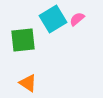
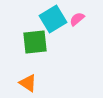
green square: moved 12 px right, 2 px down
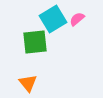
orange triangle: rotated 18 degrees clockwise
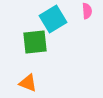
pink semicircle: moved 10 px right, 8 px up; rotated 126 degrees clockwise
orange triangle: rotated 30 degrees counterclockwise
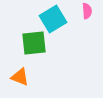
green square: moved 1 px left, 1 px down
orange triangle: moved 8 px left, 6 px up
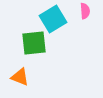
pink semicircle: moved 2 px left
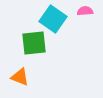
pink semicircle: rotated 91 degrees counterclockwise
cyan square: rotated 24 degrees counterclockwise
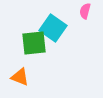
pink semicircle: rotated 70 degrees counterclockwise
cyan square: moved 9 px down
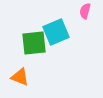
cyan square: moved 3 px right, 4 px down; rotated 32 degrees clockwise
